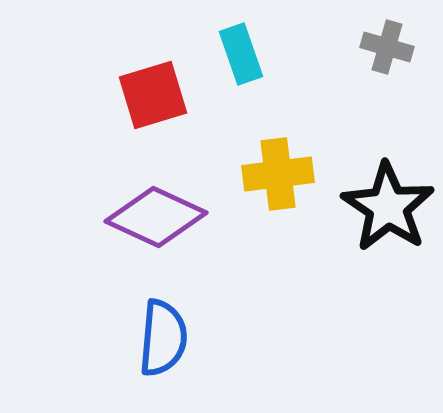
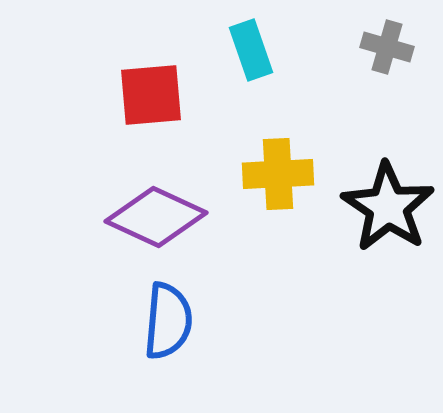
cyan rectangle: moved 10 px right, 4 px up
red square: moved 2 px left; rotated 12 degrees clockwise
yellow cross: rotated 4 degrees clockwise
blue semicircle: moved 5 px right, 17 px up
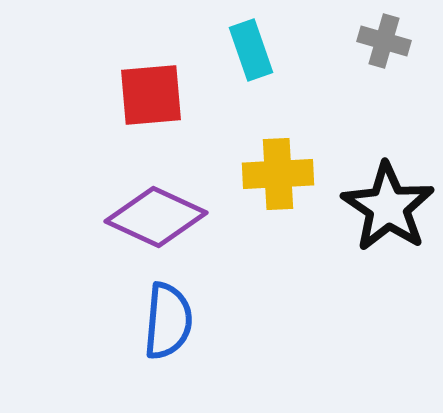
gray cross: moved 3 px left, 6 px up
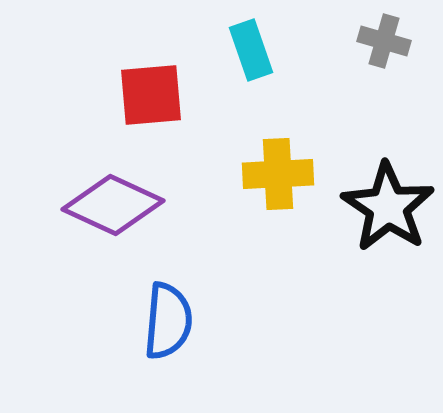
purple diamond: moved 43 px left, 12 px up
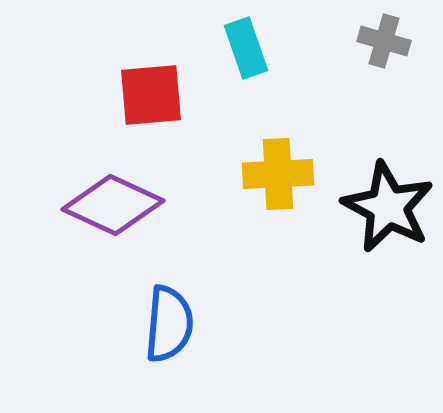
cyan rectangle: moved 5 px left, 2 px up
black star: rotated 6 degrees counterclockwise
blue semicircle: moved 1 px right, 3 px down
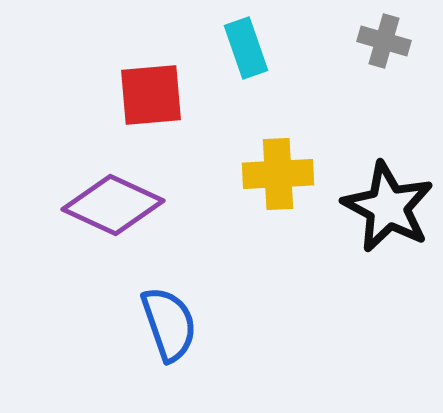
blue semicircle: rotated 24 degrees counterclockwise
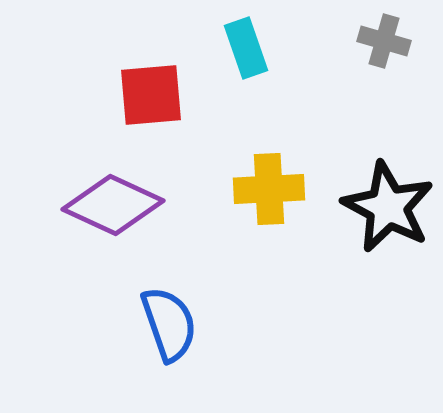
yellow cross: moved 9 px left, 15 px down
